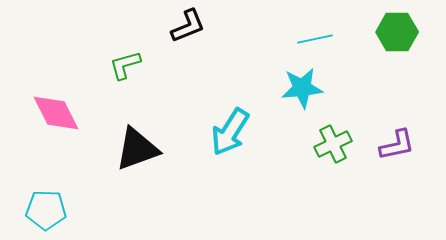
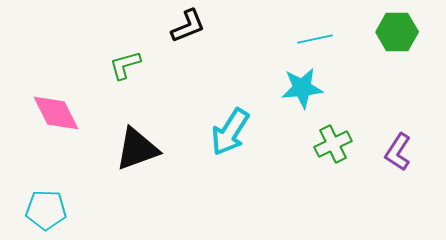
purple L-shape: moved 1 px right, 7 px down; rotated 135 degrees clockwise
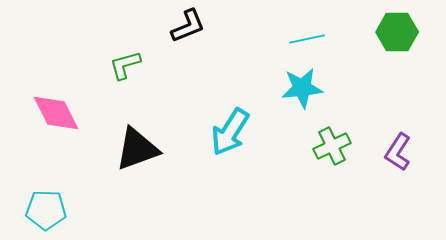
cyan line: moved 8 px left
green cross: moved 1 px left, 2 px down
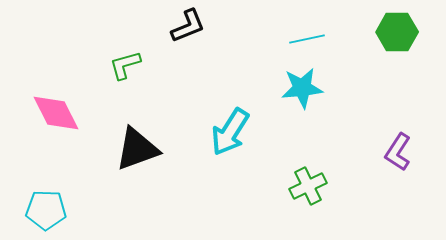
green cross: moved 24 px left, 40 px down
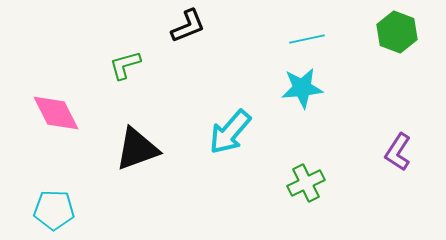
green hexagon: rotated 21 degrees clockwise
cyan arrow: rotated 9 degrees clockwise
green cross: moved 2 px left, 3 px up
cyan pentagon: moved 8 px right
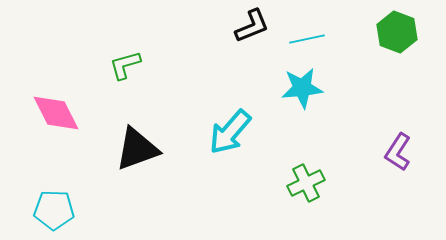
black L-shape: moved 64 px right
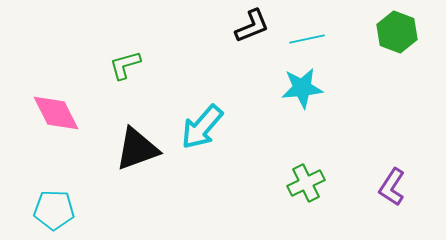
cyan arrow: moved 28 px left, 5 px up
purple L-shape: moved 6 px left, 35 px down
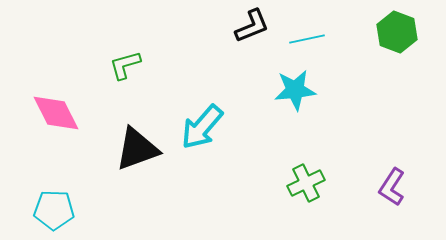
cyan star: moved 7 px left, 2 px down
